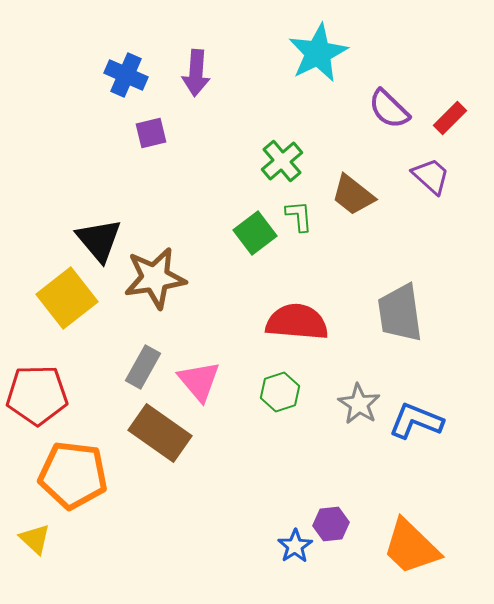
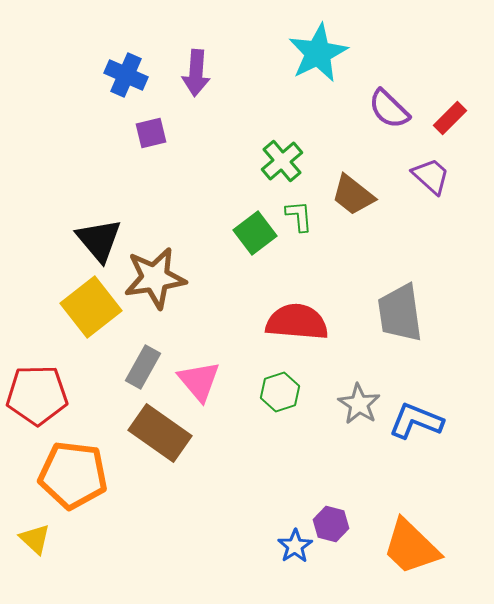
yellow square: moved 24 px right, 9 px down
purple hexagon: rotated 20 degrees clockwise
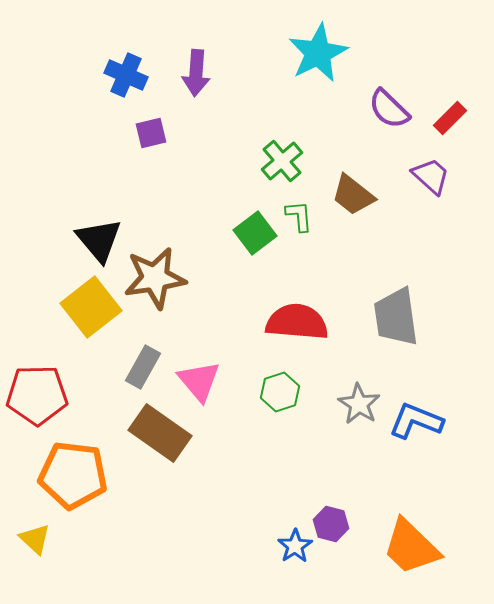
gray trapezoid: moved 4 px left, 4 px down
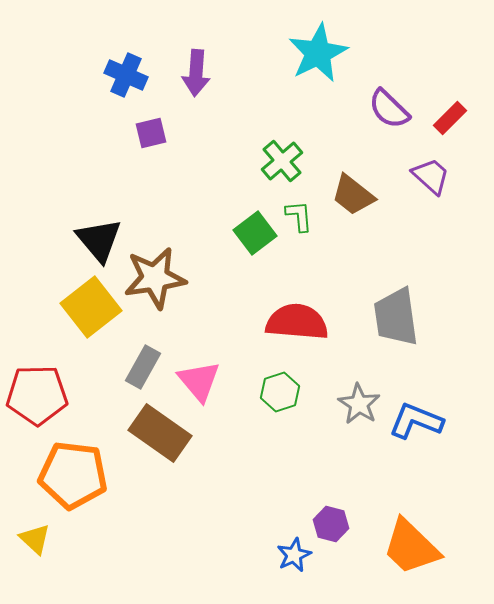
blue star: moved 1 px left, 9 px down; rotated 8 degrees clockwise
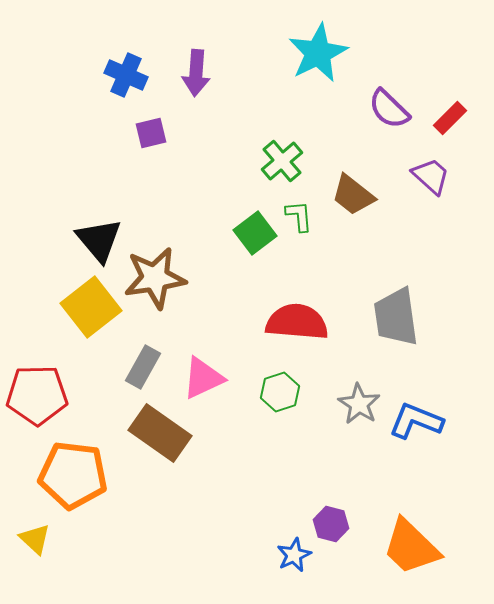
pink triangle: moved 4 px right, 3 px up; rotated 45 degrees clockwise
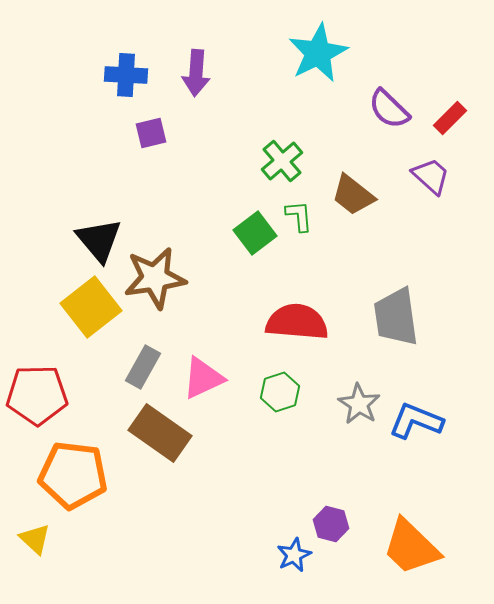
blue cross: rotated 21 degrees counterclockwise
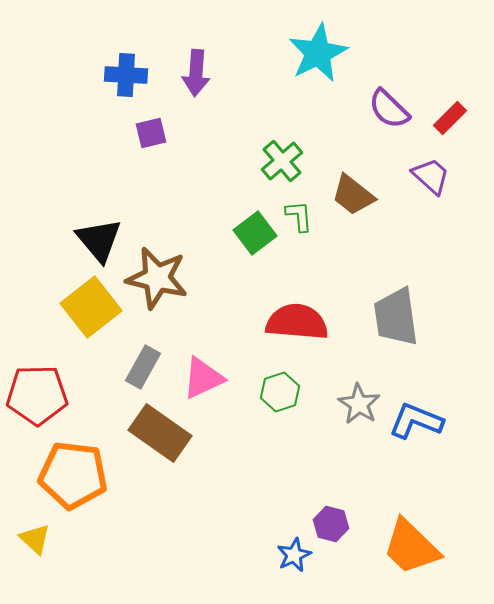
brown star: moved 2 px right; rotated 22 degrees clockwise
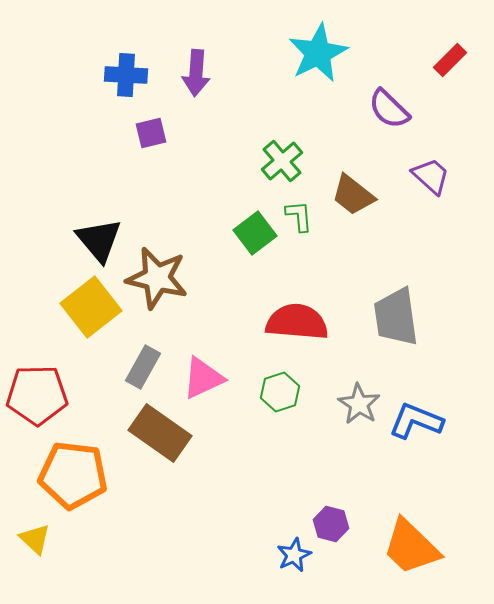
red rectangle: moved 58 px up
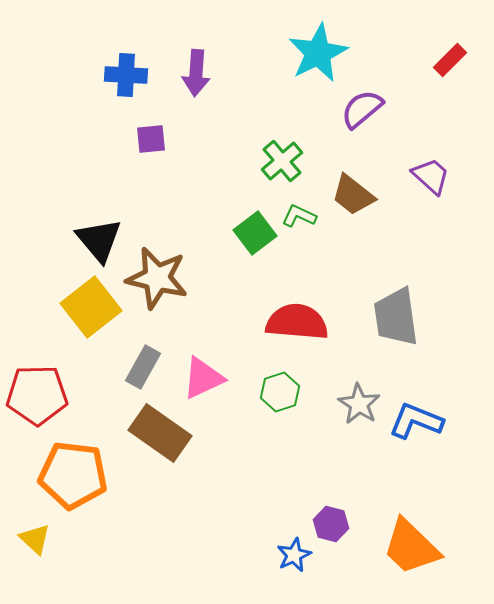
purple semicircle: moved 27 px left; rotated 96 degrees clockwise
purple square: moved 6 px down; rotated 8 degrees clockwise
green L-shape: rotated 60 degrees counterclockwise
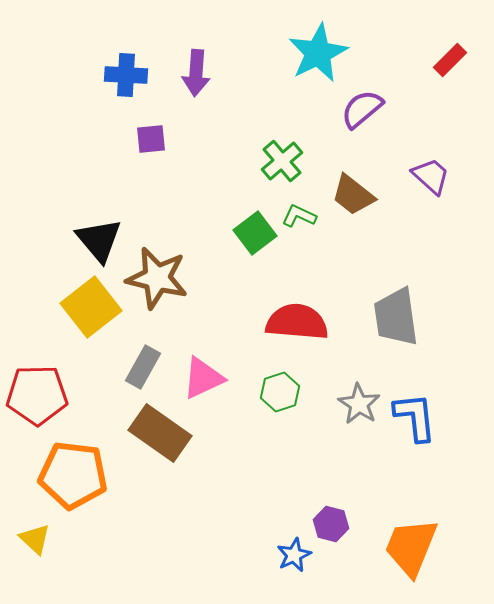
blue L-shape: moved 1 px left, 4 px up; rotated 62 degrees clockwise
orange trapezoid: rotated 68 degrees clockwise
